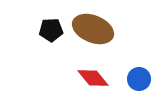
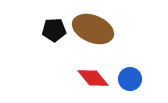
black pentagon: moved 3 px right
blue circle: moved 9 px left
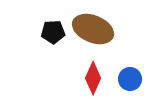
black pentagon: moved 1 px left, 2 px down
red diamond: rotated 64 degrees clockwise
